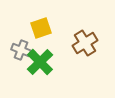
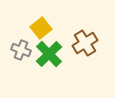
yellow square: rotated 20 degrees counterclockwise
green cross: moved 9 px right, 8 px up
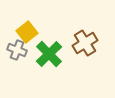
yellow square: moved 14 px left, 4 px down
gray cross: moved 4 px left
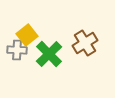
yellow square: moved 3 px down
gray cross: rotated 18 degrees counterclockwise
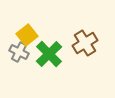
gray cross: moved 2 px right, 2 px down; rotated 24 degrees clockwise
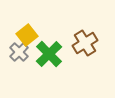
gray cross: rotated 18 degrees clockwise
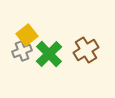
brown cross: moved 1 px right, 7 px down
gray cross: moved 3 px right, 1 px up; rotated 24 degrees clockwise
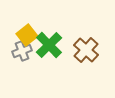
brown cross: rotated 15 degrees counterclockwise
green cross: moved 9 px up
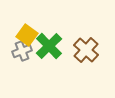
yellow square: rotated 15 degrees counterclockwise
green cross: moved 1 px down
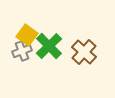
brown cross: moved 2 px left, 2 px down
